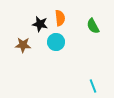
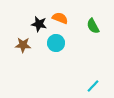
orange semicircle: rotated 63 degrees counterclockwise
black star: moved 1 px left
cyan circle: moved 1 px down
cyan line: rotated 64 degrees clockwise
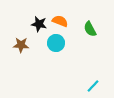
orange semicircle: moved 3 px down
green semicircle: moved 3 px left, 3 px down
brown star: moved 2 px left
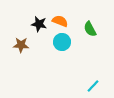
cyan circle: moved 6 px right, 1 px up
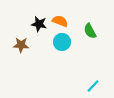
green semicircle: moved 2 px down
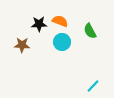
black star: rotated 14 degrees counterclockwise
brown star: moved 1 px right
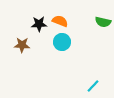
green semicircle: moved 13 px right, 9 px up; rotated 49 degrees counterclockwise
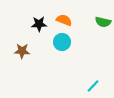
orange semicircle: moved 4 px right, 1 px up
brown star: moved 6 px down
